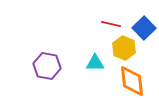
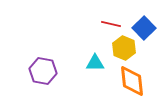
purple hexagon: moved 4 px left, 5 px down
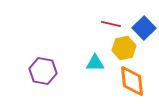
yellow hexagon: rotated 25 degrees clockwise
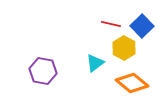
blue square: moved 2 px left, 2 px up
yellow hexagon: rotated 20 degrees counterclockwise
cyan triangle: rotated 36 degrees counterclockwise
orange diamond: moved 2 px down; rotated 44 degrees counterclockwise
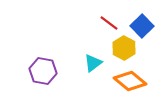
red line: moved 2 px left, 1 px up; rotated 24 degrees clockwise
cyan triangle: moved 2 px left
orange diamond: moved 2 px left, 2 px up
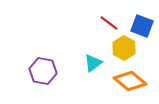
blue square: rotated 25 degrees counterclockwise
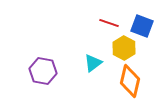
red line: rotated 18 degrees counterclockwise
orange diamond: rotated 64 degrees clockwise
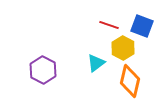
red line: moved 2 px down
yellow hexagon: moved 1 px left
cyan triangle: moved 3 px right
purple hexagon: moved 1 px up; rotated 16 degrees clockwise
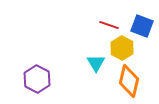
yellow hexagon: moved 1 px left
cyan triangle: rotated 24 degrees counterclockwise
purple hexagon: moved 6 px left, 9 px down
orange diamond: moved 1 px left
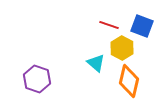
cyan triangle: rotated 18 degrees counterclockwise
purple hexagon: rotated 8 degrees counterclockwise
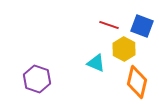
yellow hexagon: moved 2 px right, 1 px down
cyan triangle: rotated 18 degrees counterclockwise
orange diamond: moved 8 px right, 1 px down
